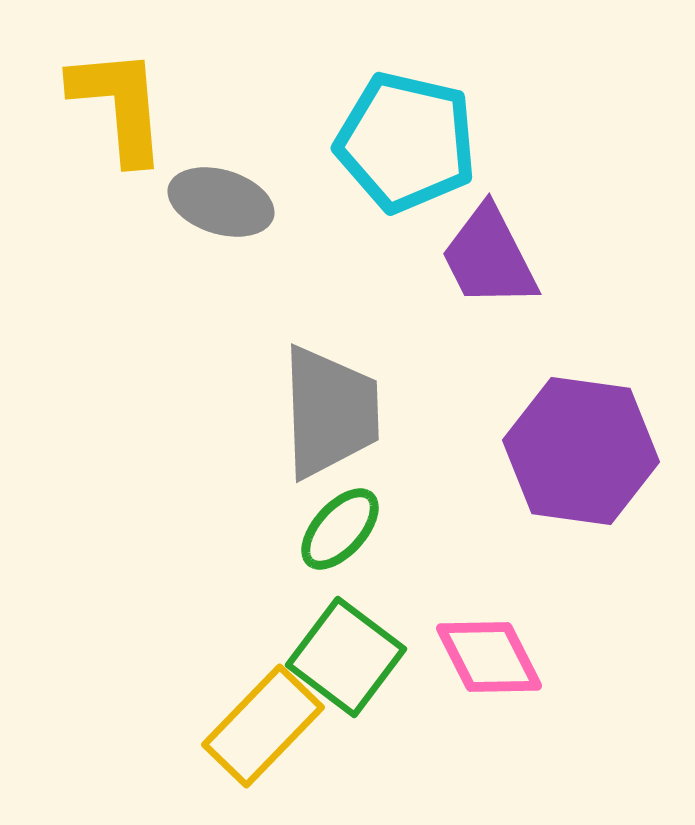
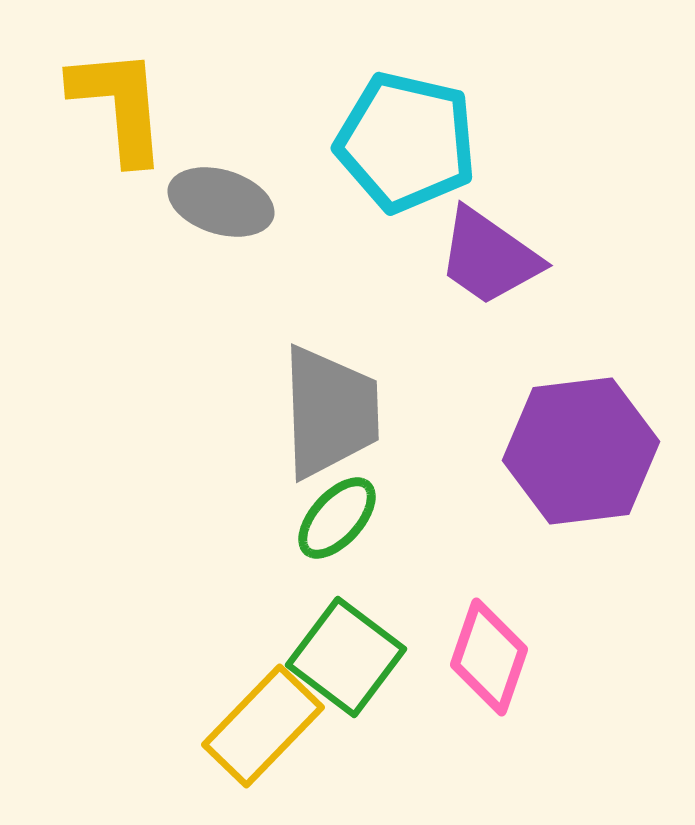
purple trapezoid: rotated 28 degrees counterclockwise
purple hexagon: rotated 15 degrees counterclockwise
green ellipse: moved 3 px left, 11 px up
pink diamond: rotated 46 degrees clockwise
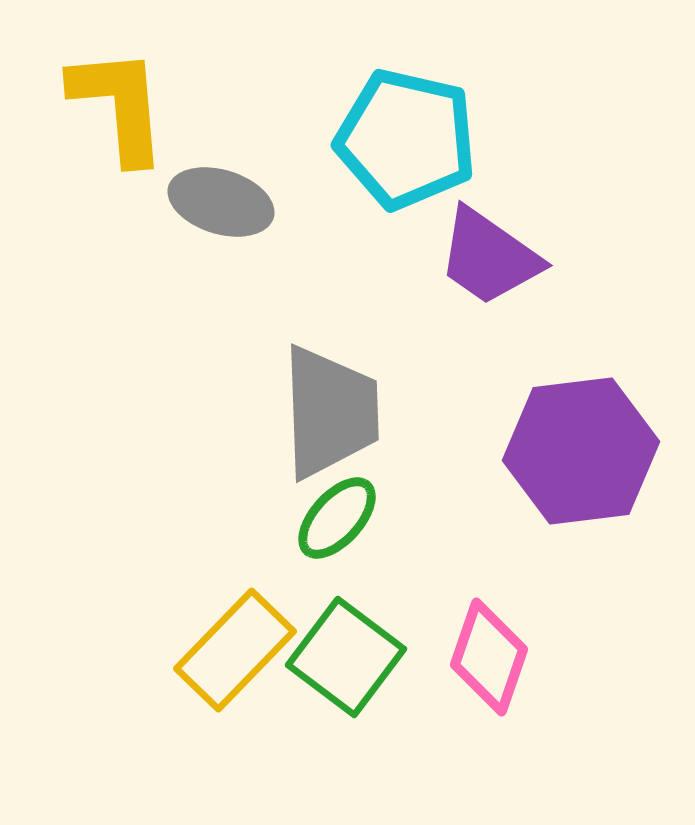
cyan pentagon: moved 3 px up
yellow rectangle: moved 28 px left, 76 px up
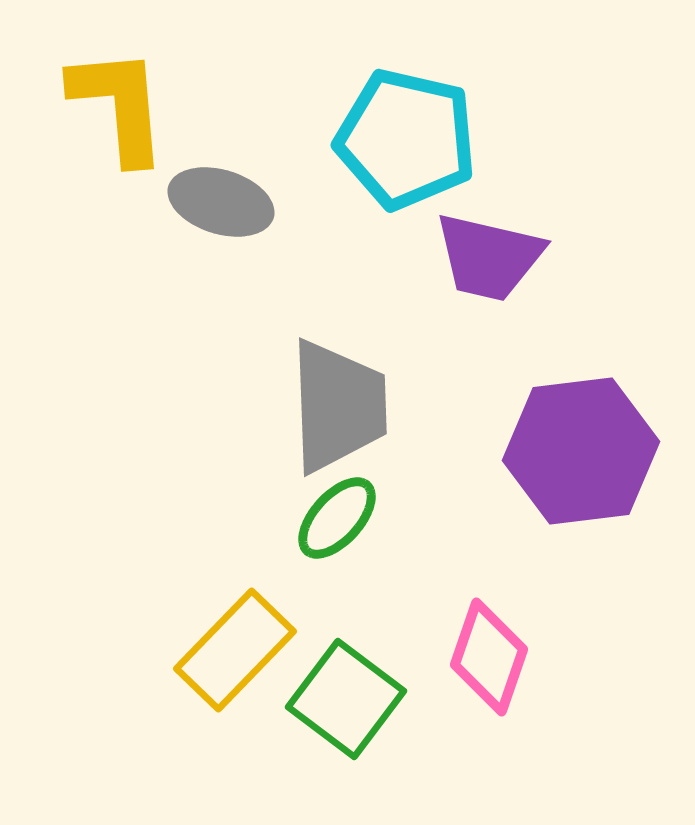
purple trapezoid: rotated 22 degrees counterclockwise
gray trapezoid: moved 8 px right, 6 px up
green square: moved 42 px down
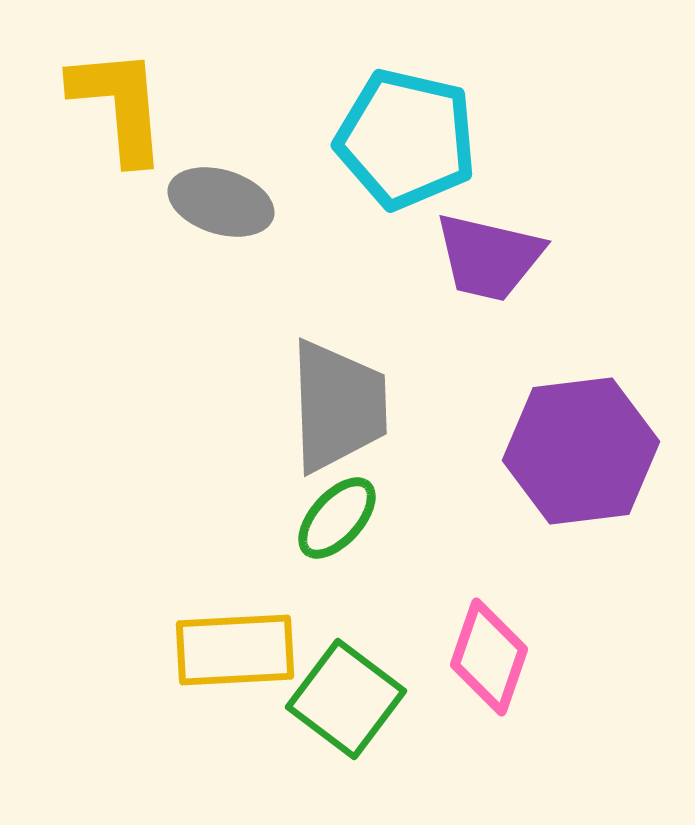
yellow rectangle: rotated 43 degrees clockwise
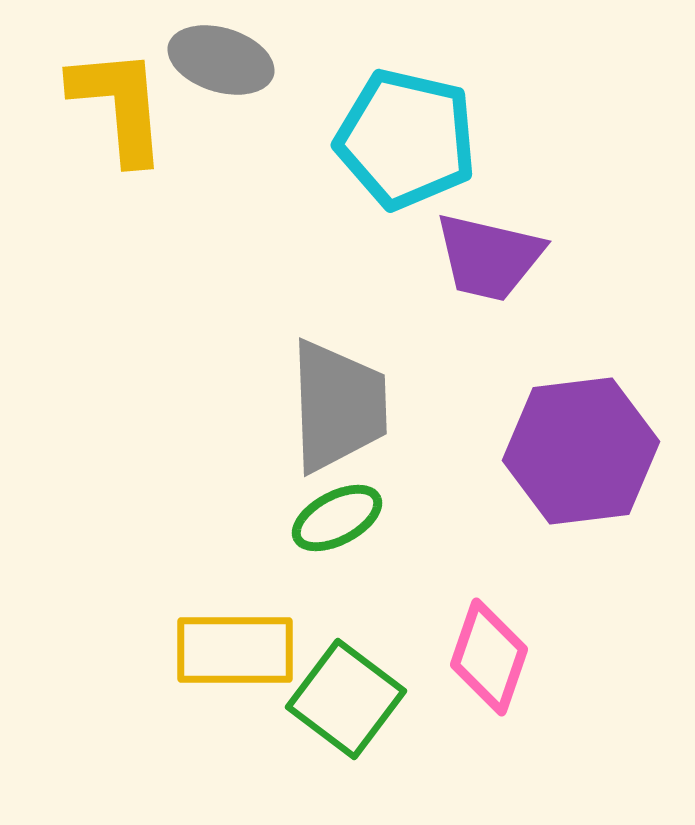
gray ellipse: moved 142 px up
green ellipse: rotated 20 degrees clockwise
yellow rectangle: rotated 3 degrees clockwise
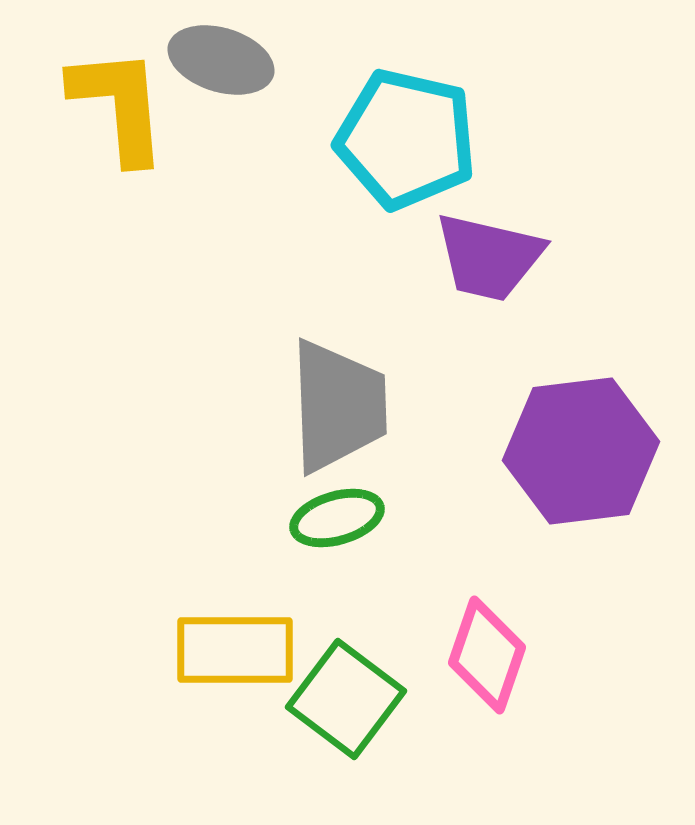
green ellipse: rotated 12 degrees clockwise
pink diamond: moved 2 px left, 2 px up
